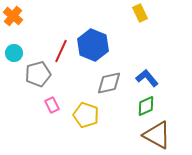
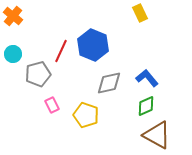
cyan circle: moved 1 px left, 1 px down
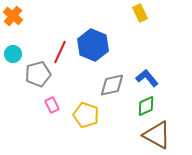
red line: moved 1 px left, 1 px down
gray diamond: moved 3 px right, 2 px down
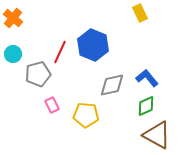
orange cross: moved 2 px down
yellow pentagon: rotated 15 degrees counterclockwise
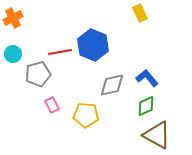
orange cross: rotated 24 degrees clockwise
red line: rotated 55 degrees clockwise
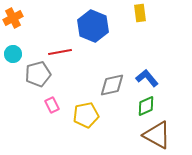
yellow rectangle: rotated 18 degrees clockwise
blue hexagon: moved 19 px up
yellow pentagon: rotated 15 degrees counterclockwise
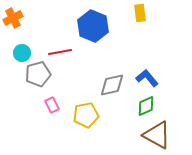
cyan circle: moved 9 px right, 1 px up
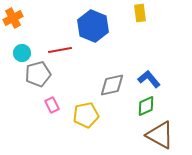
red line: moved 2 px up
blue L-shape: moved 2 px right, 1 px down
brown triangle: moved 3 px right
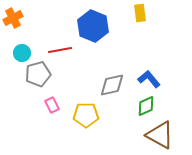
yellow pentagon: rotated 10 degrees clockwise
